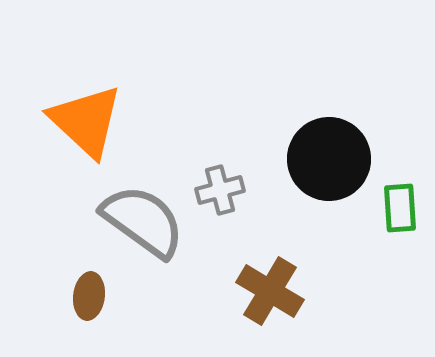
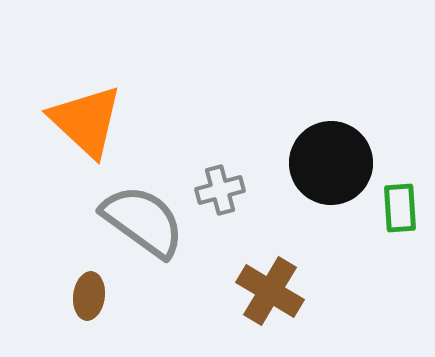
black circle: moved 2 px right, 4 px down
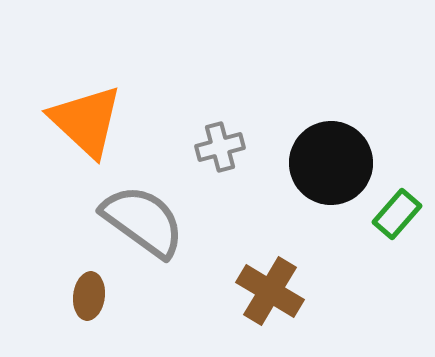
gray cross: moved 43 px up
green rectangle: moved 3 px left, 6 px down; rotated 45 degrees clockwise
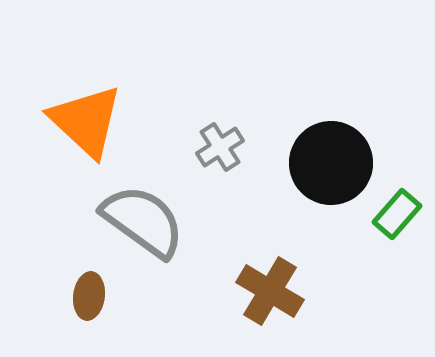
gray cross: rotated 18 degrees counterclockwise
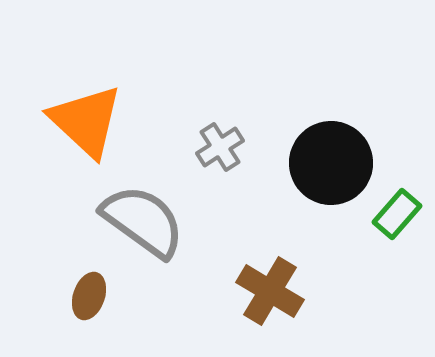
brown ellipse: rotated 12 degrees clockwise
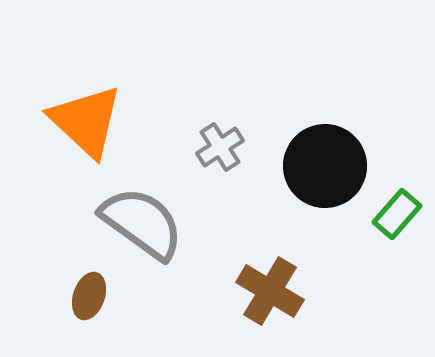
black circle: moved 6 px left, 3 px down
gray semicircle: moved 1 px left, 2 px down
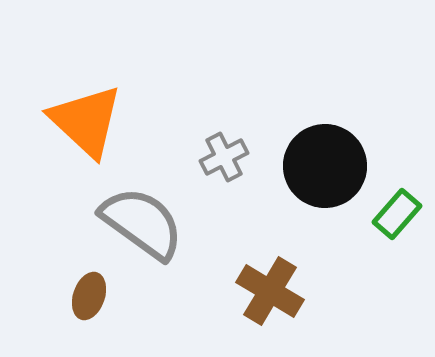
gray cross: moved 4 px right, 10 px down; rotated 6 degrees clockwise
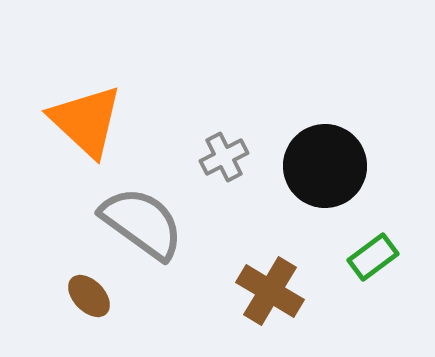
green rectangle: moved 24 px left, 43 px down; rotated 12 degrees clockwise
brown ellipse: rotated 63 degrees counterclockwise
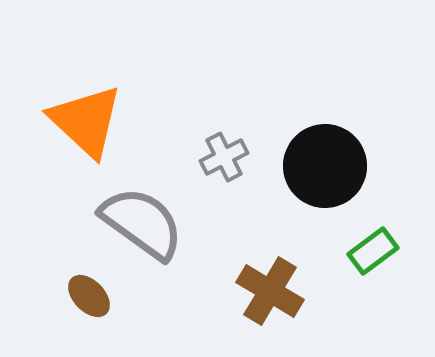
green rectangle: moved 6 px up
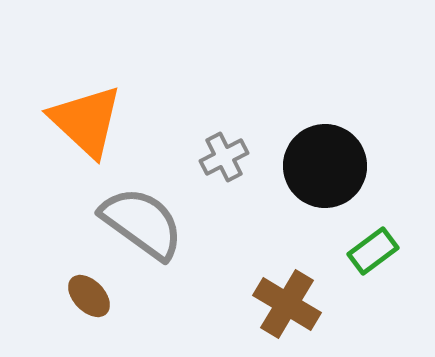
brown cross: moved 17 px right, 13 px down
